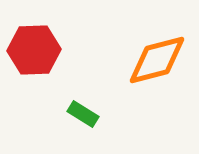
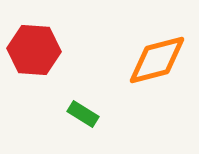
red hexagon: rotated 6 degrees clockwise
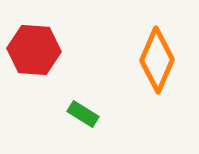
orange diamond: rotated 52 degrees counterclockwise
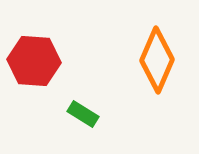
red hexagon: moved 11 px down
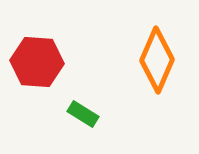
red hexagon: moved 3 px right, 1 px down
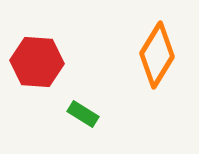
orange diamond: moved 5 px up; rotated 8 degrees clockwise
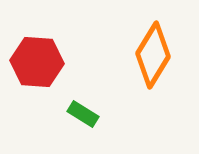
orange diamond: moved 4 px left
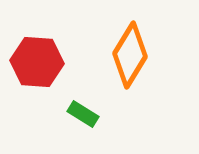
orange diamond: moved 23 px left
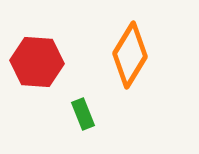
green rectangle: rotated 36 degrees clockwise
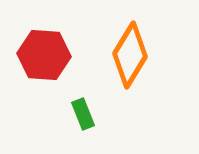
red hexagon: moved 7 px right, 7 px up
